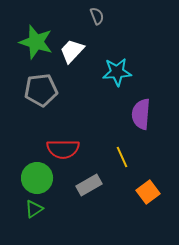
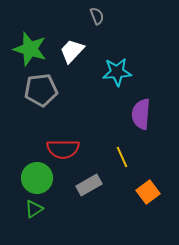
green star: moved 6 px left, 7 px down
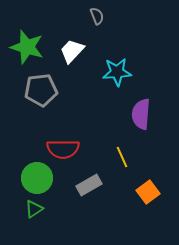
green star: moved 3 px left, 2 px up
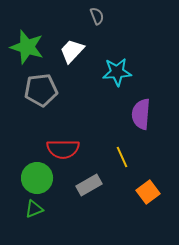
green triangle: rotated 12 degrees clockwise
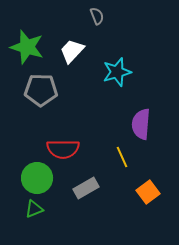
cyan star: rotated 12 degrees counterclockwise
gray pentagon: rotated 8 degrees clockwise
purple semicircle: moved 10 px down
gray rectangle: moved 3 px left, 3 px down
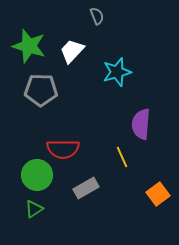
green star: moved 2 px right, 1 px up
green circle: moved 3 px up
orange square: moved 10 px right, 2 px down
green triangle: rotated 12 degrees counterclockwise
